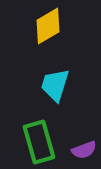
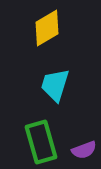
yellow diamond: moved 1 px left, 2 px down
green rectangle: moved 2 px right
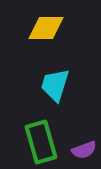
yellow diamond: moved 1 px left; rotated 30 degrees clockwise
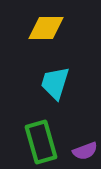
cyan trapezoid: moved 2 px up
purple semicircle: moved 1 px right, 1 px down
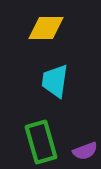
cyan trapezoid: moved 2 px up; rotated 9 degrees counterclockwise
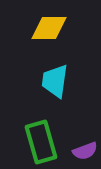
yellow diamond: moved 3 px right
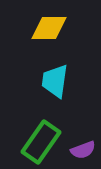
green rectangle: rotated 51 degrees clockwise
purple semicircle: moved 2 px left, 1 px up
